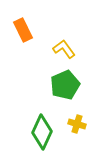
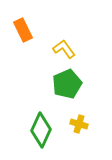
green pentagon: moved 2 px right, 1 px up
yellow cross: moved 2 px right
green diamond: moved 1 px left, 2 px up
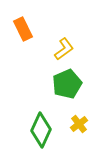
orange rectangle: moved 1 px up
yellow L-shape: rotated 90 degrees clockwise
yellow cross: rotated 36 degrees clockwise
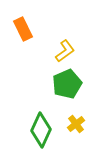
yellow L-shape: moved 1 px right, 2 px down
yellow cross: moved 3 px left
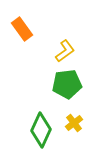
orange rectangle: moved 1 px left; rotated 10 degrees counterclockwise
green pentagon: rotated 16 degrees clockwise
yellow cross: moved 2 px left, 1 px up
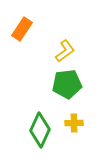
orange rectangle: rotated 70 degrees clockwise
yellow cross: rotated 36 degrees clockwise
green diamond: moved 1 px left
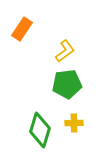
green diamond: rotated 8 degrees counterclockwise
